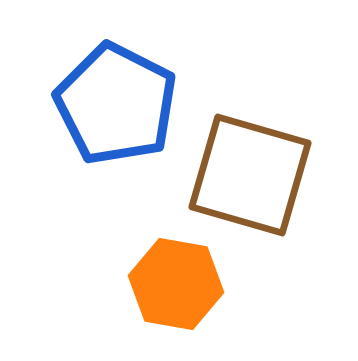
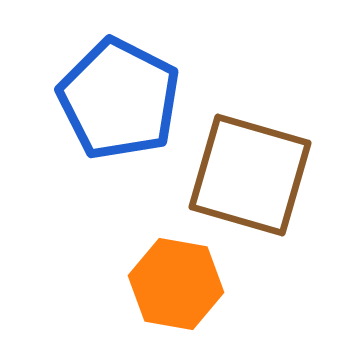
blue pentagon: moved 3 px right, 5 px up
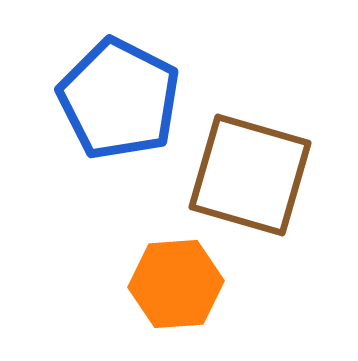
orange hexagon: rotated 14 degrees counterclockwise
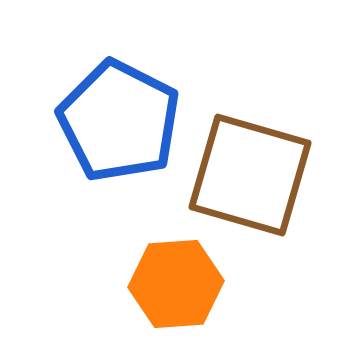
blue pentagon: moved 22 px down
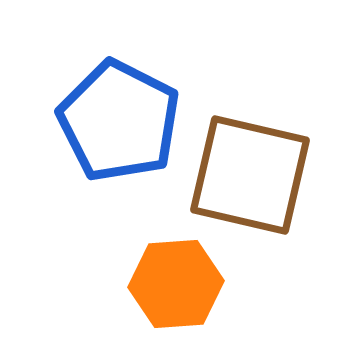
brown square: rotated 3 degrees counterclockwise
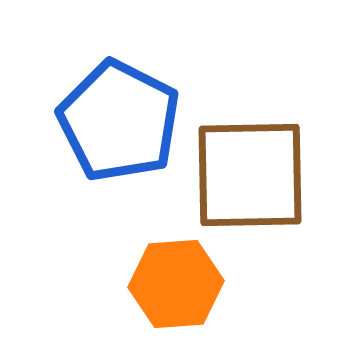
brown square: rotated 14 degrees counterclockwise
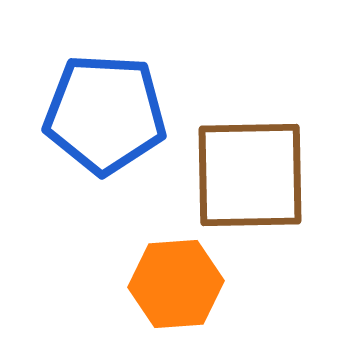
blue pentagon: moved 14 px left, 7 px up; rotated 24 degrees counterclockwise
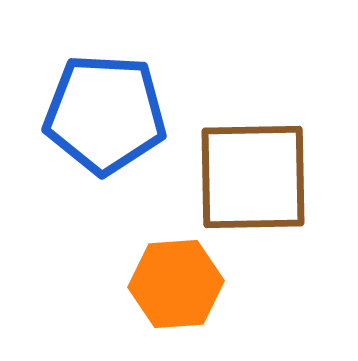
brown square: moved 3 px right, 2 px down
